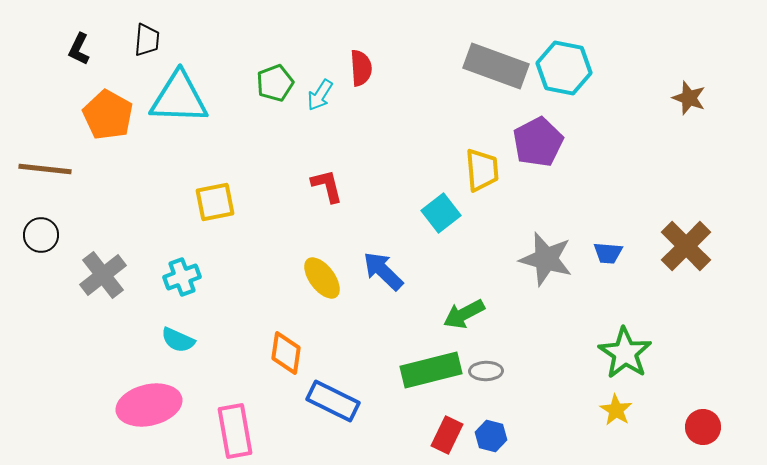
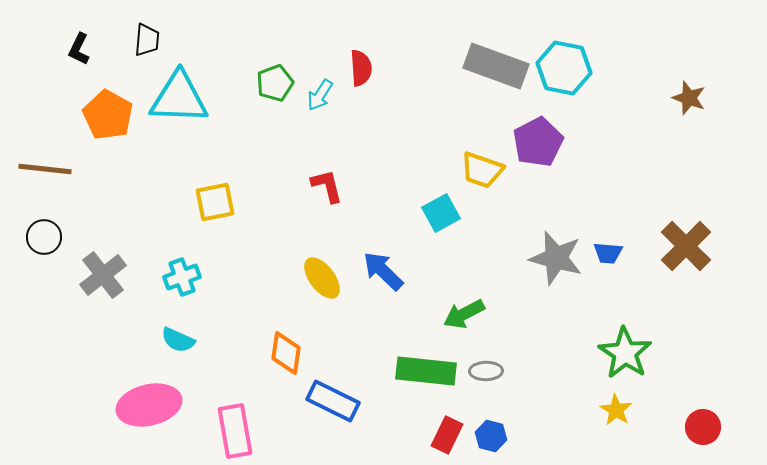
yellow trapezoid: rotated 114 degrees clockwise
cyan square: rotated 9 degrees clockwise
black circle: moved 3 px right, 2 px down
gray star: moved 10 px right, 1 px up
green rectangle: moved 5 px left, 1 px down; rotated 20 degrees clockwise
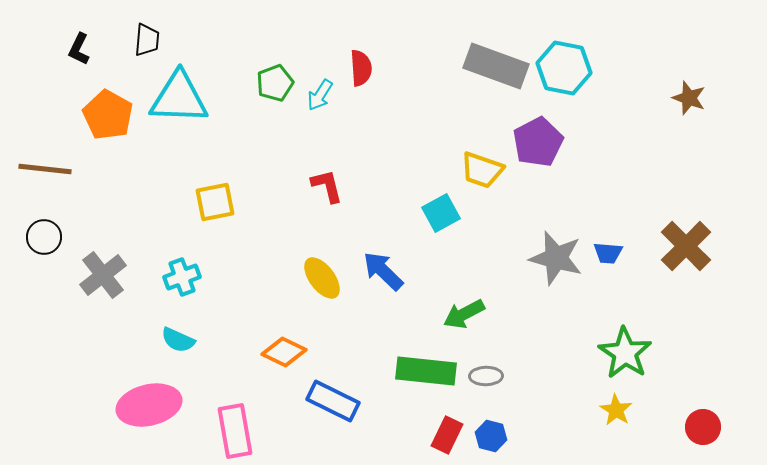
orange diamond: moved 2 px left, 1 px up; rotated 72 degrees counterclockwise
gray ellipse: moved 5 px down
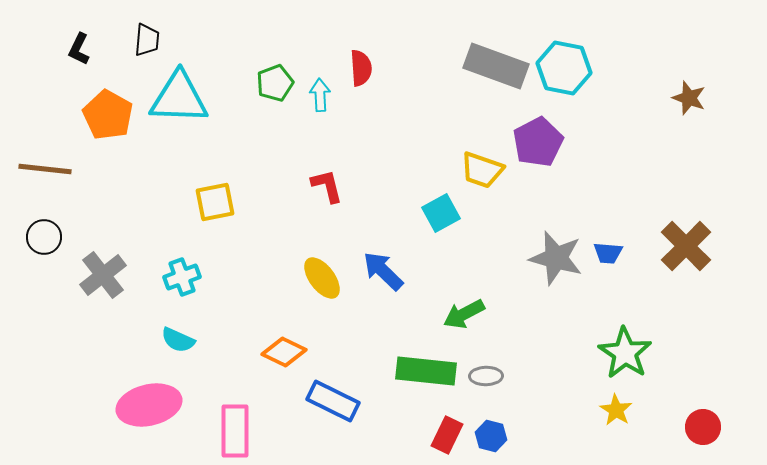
cyan arrow: rotated 144 degrees clockwise
pink rectangle: rotated 10 degrees clockwise
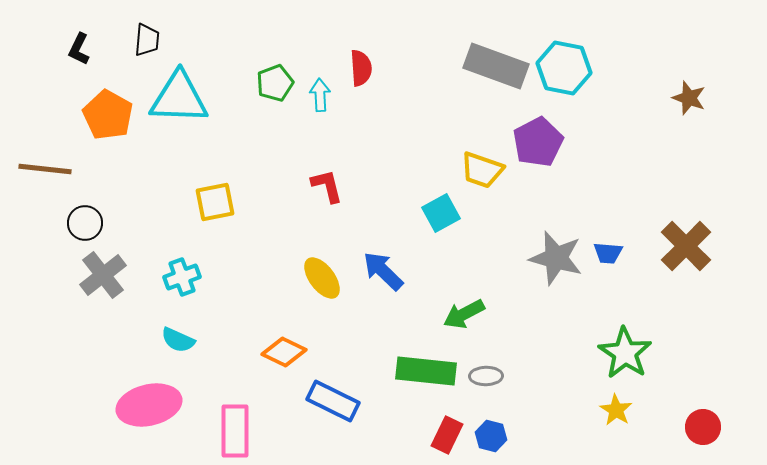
black circle: moved 41 px right, 14 px up
